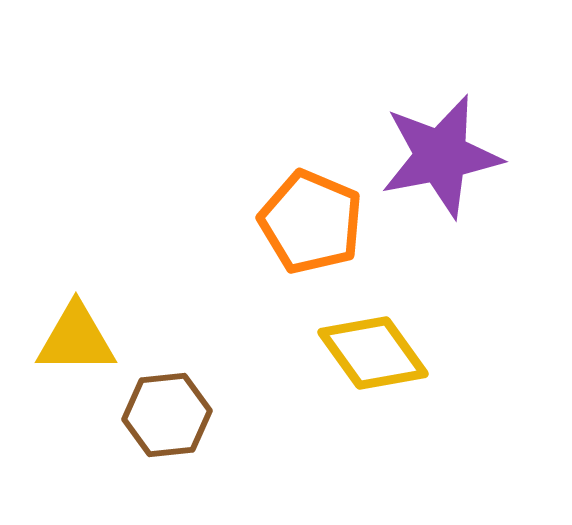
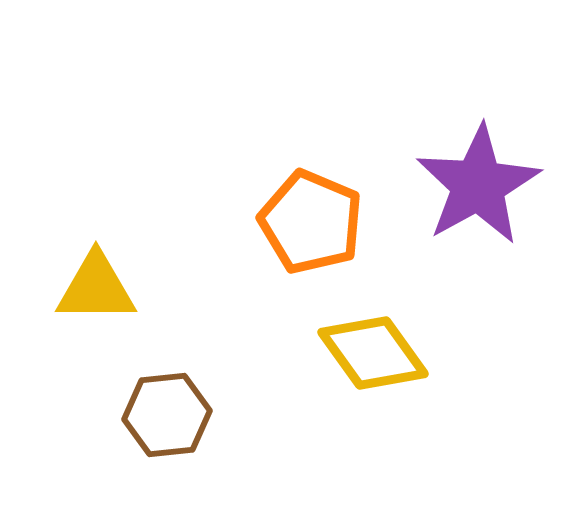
purple star: moved 37 px right, 29 px down; rotated 18 degrees counterclockwise
yellow triangle: moved 20 px right, 51 px up
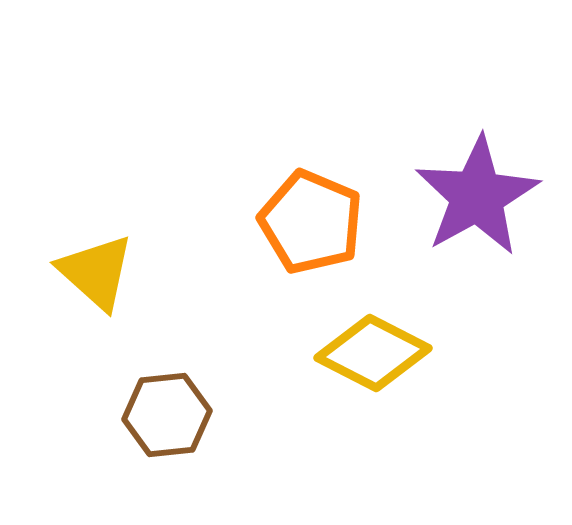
purple star: moved 1 px left, 11 px down
yellow triangle: moved 16 px up; rotated 42 degrees clockwise
yellow diamond: rotated 27 degrees counterclockwise
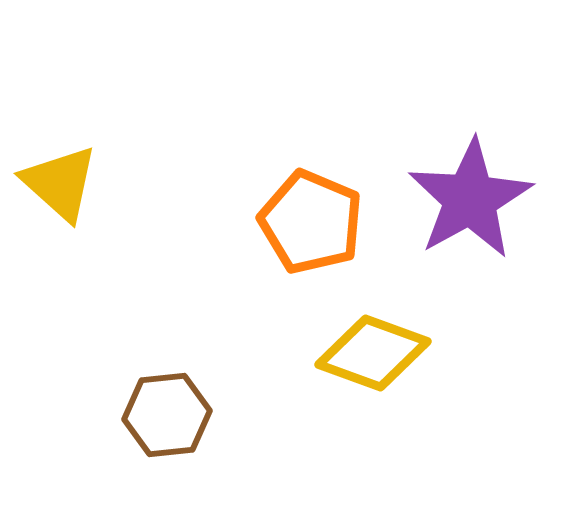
purple star: moved 7 px left, 3 px down
yellow triangle: moved 36 px left, 89 px up
yellow diamond: rotated 7 degrees counterclockwise
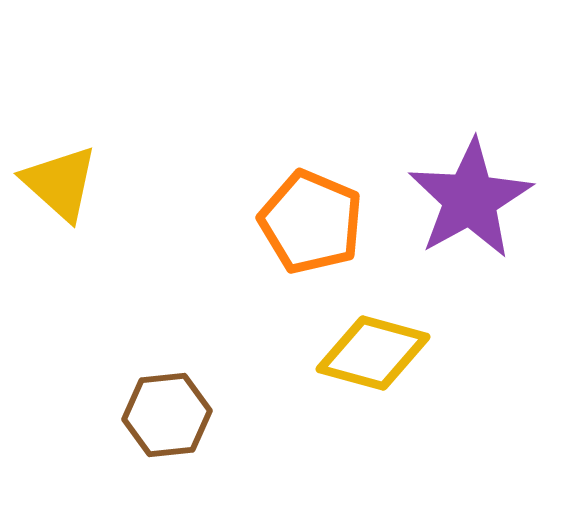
yellow diamond: rotated 5 degrees counterclockwise
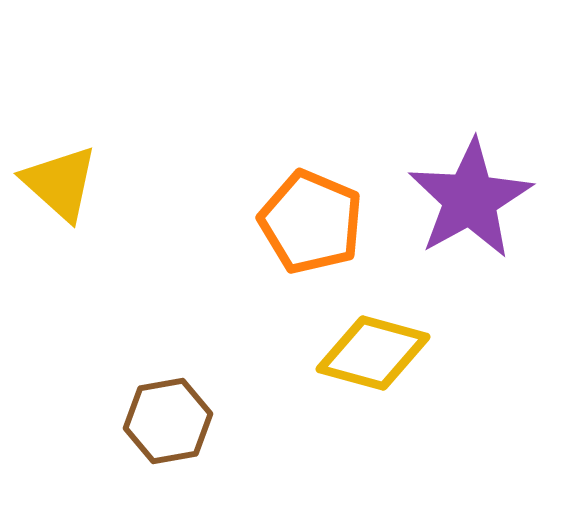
brown hexagon: moved 1 px right, 6 px down; rotated 4 degrees counterclockwise
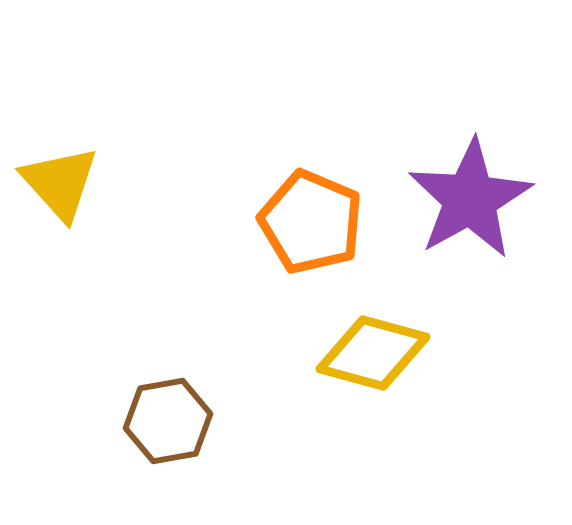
yellow triangle: rotated 6 degrees clockwise
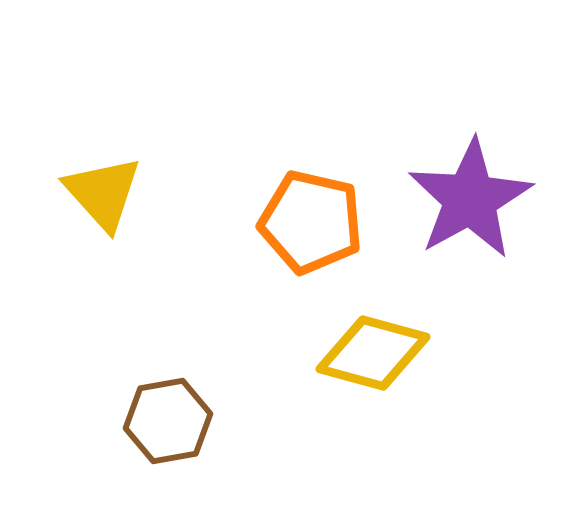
yellow triangle: moved 43 px right, 10 px down
orange pentagon: rotated 10 degrees counterclockwise
